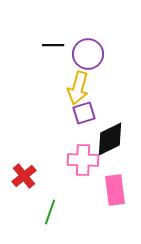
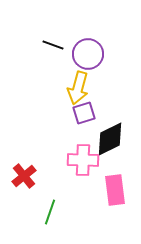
black line: rotated 20 degrees clockwise
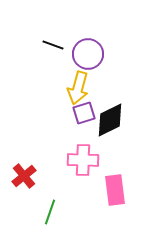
black diamond: moved 19 px up
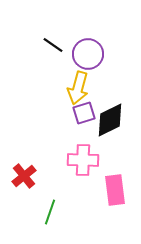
black line: rotated 15 degrees clockwise
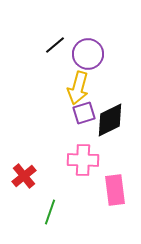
black line: moved 2 px right; rotated 75 degrees counterclockwise
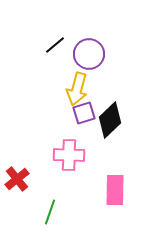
purple circle: moved 1 px right
yellow arrow: moved 1 px left, 1 px down
black diamond: rotated 18 degrees counterclockwise
pink cross: moved 14 px left, 5 px up
red cross: moved 7 px left, 3 px down
pink rectangle: rotated 8 degrees clockwise
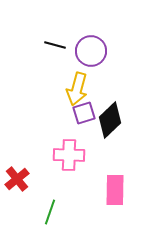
black line: rotated 55 degrees clockwise
purple circle: moved 2 px right, 3 px up
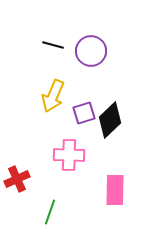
black line: moved 2 px left
yellow arrow: moved 24 px left, 7 px down; rotated 8 degrees clockwise
red cross: rotated 15 degrees clockwise
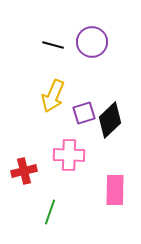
purple circle: moved 1 px right, 9 px up
red cross: moved 7 px right, 8 px up; rotated 10 degrees clockwise
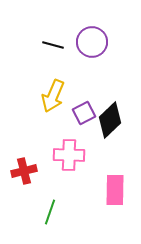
purple square: rotated 10 degrees counterclockwise
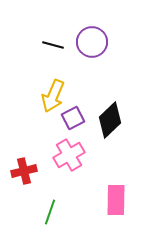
purple square: moved 11 px left, 5 px down
pink cross: rotated 32 degrees counterclockwise
pink rectangle: moved 1 px right, 10 px down
